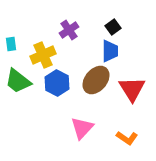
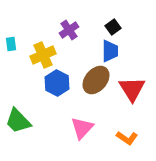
green trapezoid: moved 40 px down; rotated 8 degrees clockwise
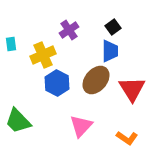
pink triangle: moved 1 px left, 2 px up
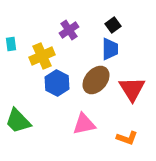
black square: moved 2 px up
blue trapezoid: moved 2 px up
yellow cross: moved 1 px left, 1 px down
pink triangle: moved 3 px right, 2 px up; rotated 35 degrees clockwise
orange L-shape: rotated 15 degrees counterclockwise
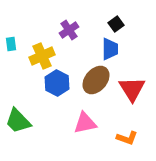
black square: moved 3 px right, 1 px up
pink triangle: moved 1 px right, 1 px up
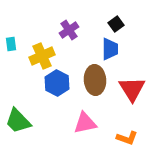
brown ellipse: moved 1 px left; rotated 44 degrees counterclockwise
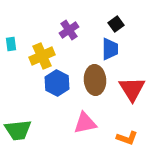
green trapezoid: moved 9 px down; rotated 52 degrees counterclockwise
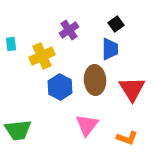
blue hexagon: moved 3 px right, 4 px down
pink triangle: moved 2 px right, 2 px down; rotated 40 degrees counterclockwise
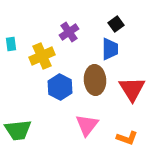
purple cross: moved 2 px down
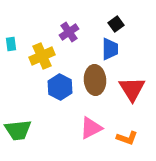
pink triangle: moved 4 px right, 3 px down; rotated 25 degrees clockwise
